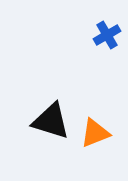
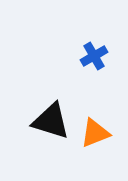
blue cross: moved 13 px left, 21 px down
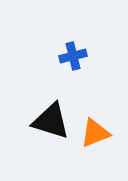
blue cross: moved 21 px left; rotated 16 degrees clockwise
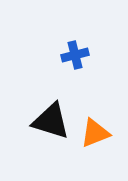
blue cross: moved 2 px right, 1 px up
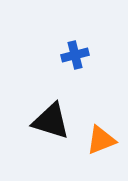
orange triangle: moved 6 px right, 7 px down
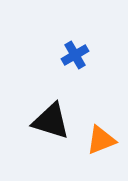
blue cross: rotated 16 degrees counterclockwise
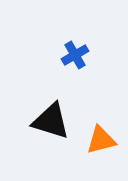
orange triangle: rotated 8 degrees clockwise
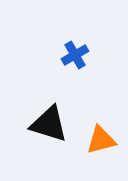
black triangle: moved 2 px left, 3 px down
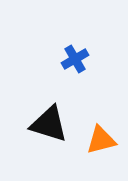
blue cross: moved 4 px down
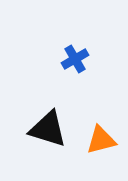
black triangle: moved 1 px left, 5 px down
